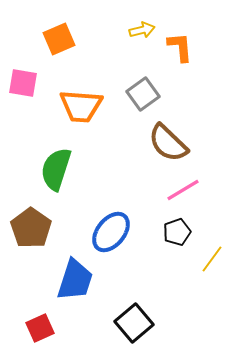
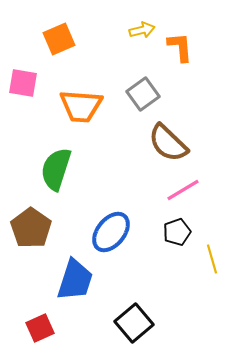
yellow line: rotated 52 degrees counterclockwise
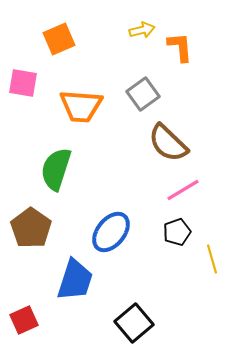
red square: moved 16 px left, 8 px up
